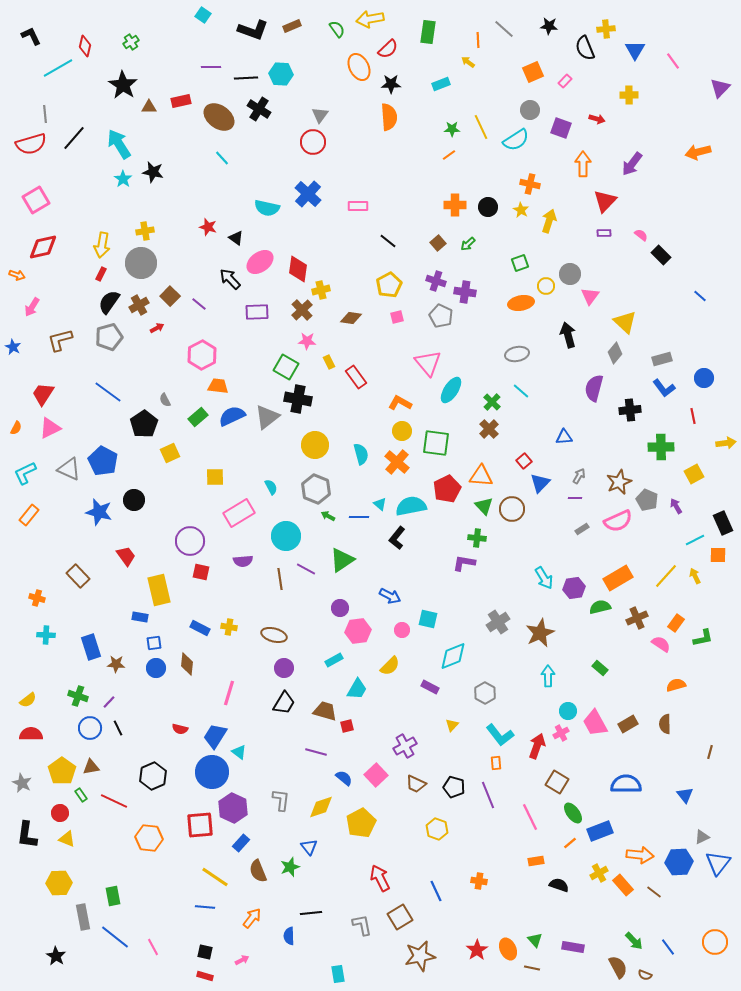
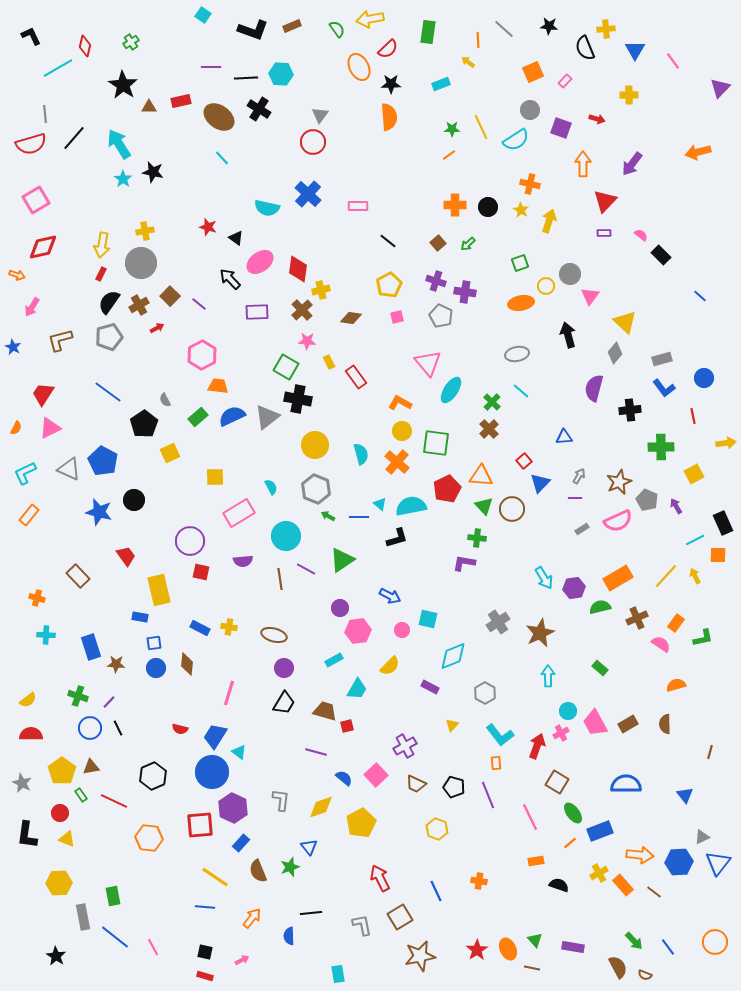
black L-shape at (397, 538): rotated 145 degrees counterclockwise
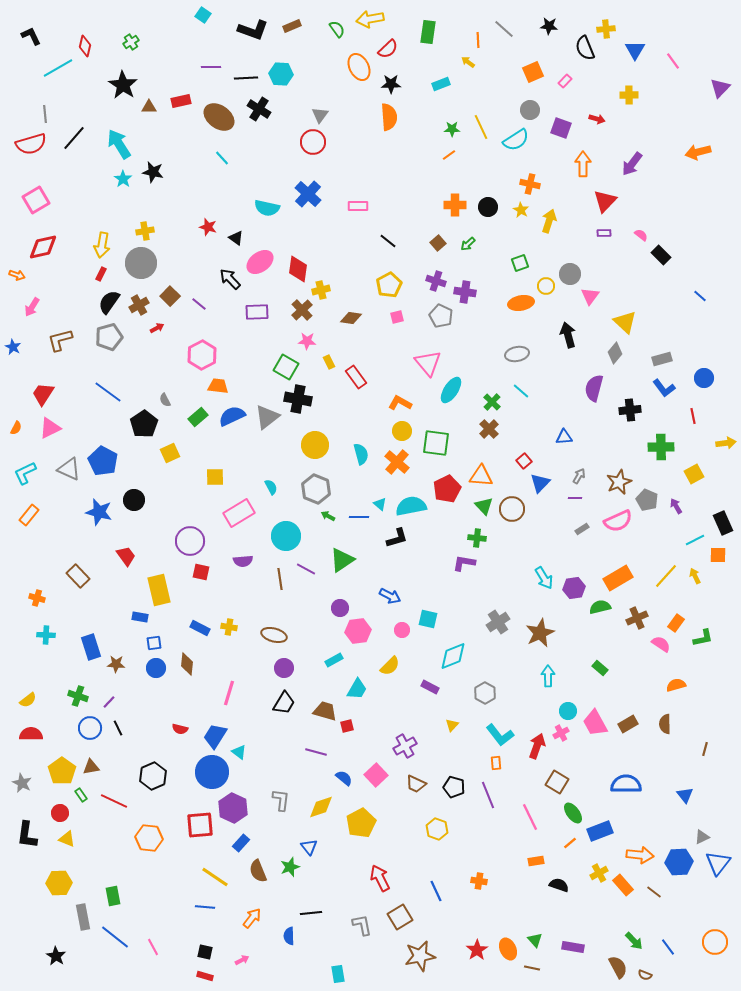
brown line at (710, 752): moved 5 px left, 3 px up
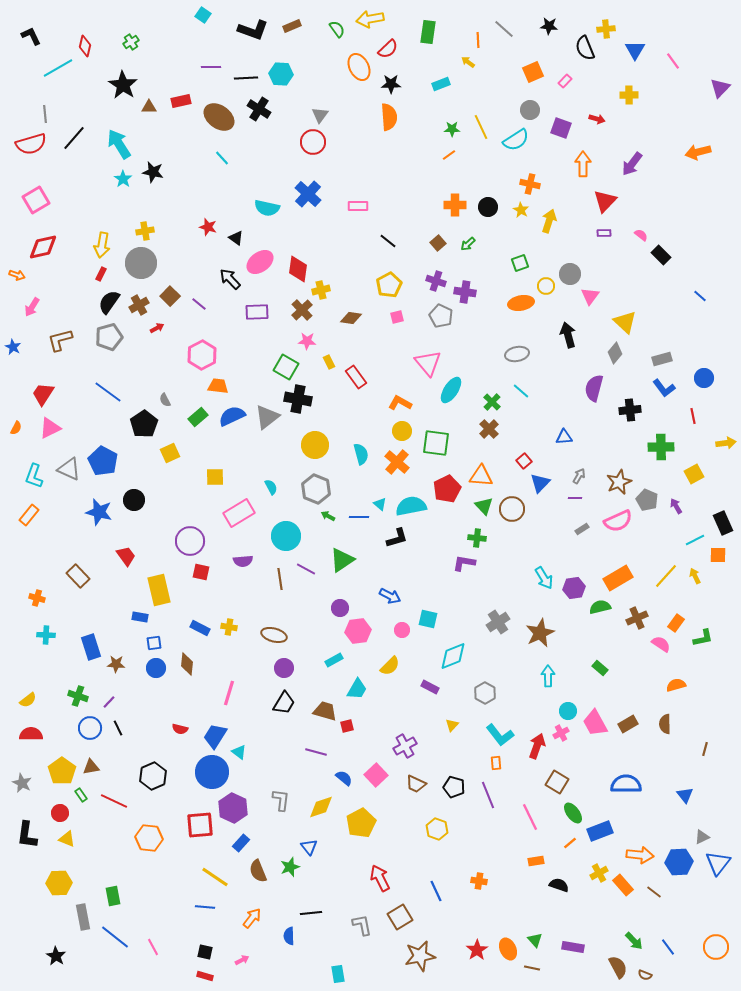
cyan L-shape at (25, 473): moved 9 px right, 3 px down; rotated 45 degrees counterclockwise
orange circle at (715, 942): moved 1 px right, 5 px down
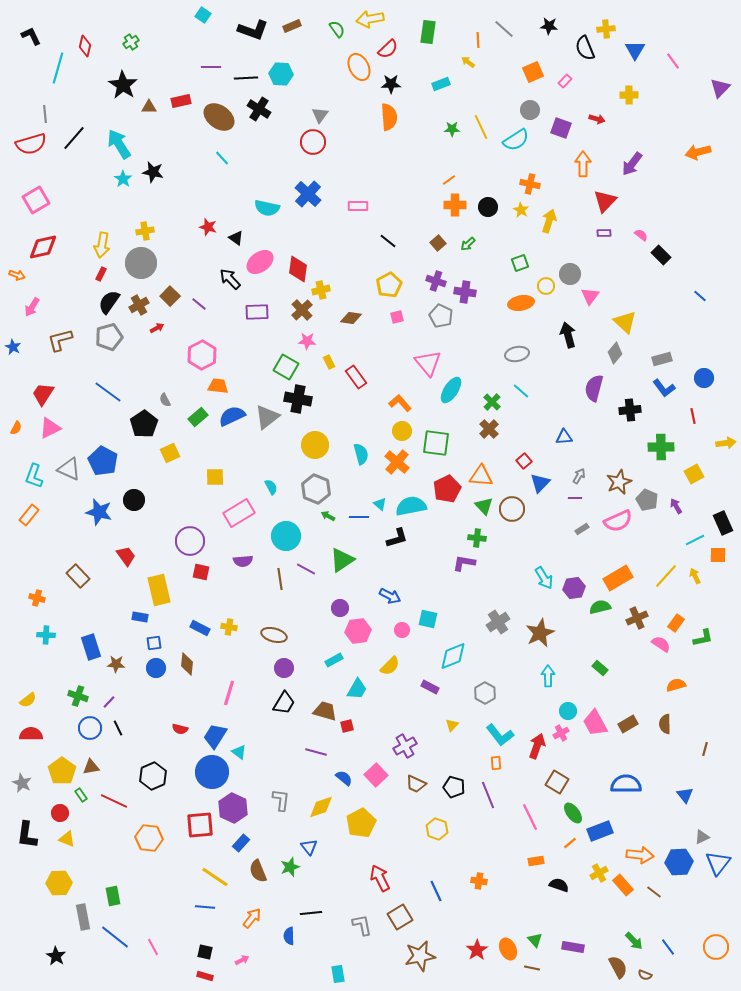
cyan line at (58, 68): rotated 44 degrees counterclockwise
orange line at (449, 155): moved 25 px down
orange L-shape at (400, 403): rotated 20 degrees clockwise
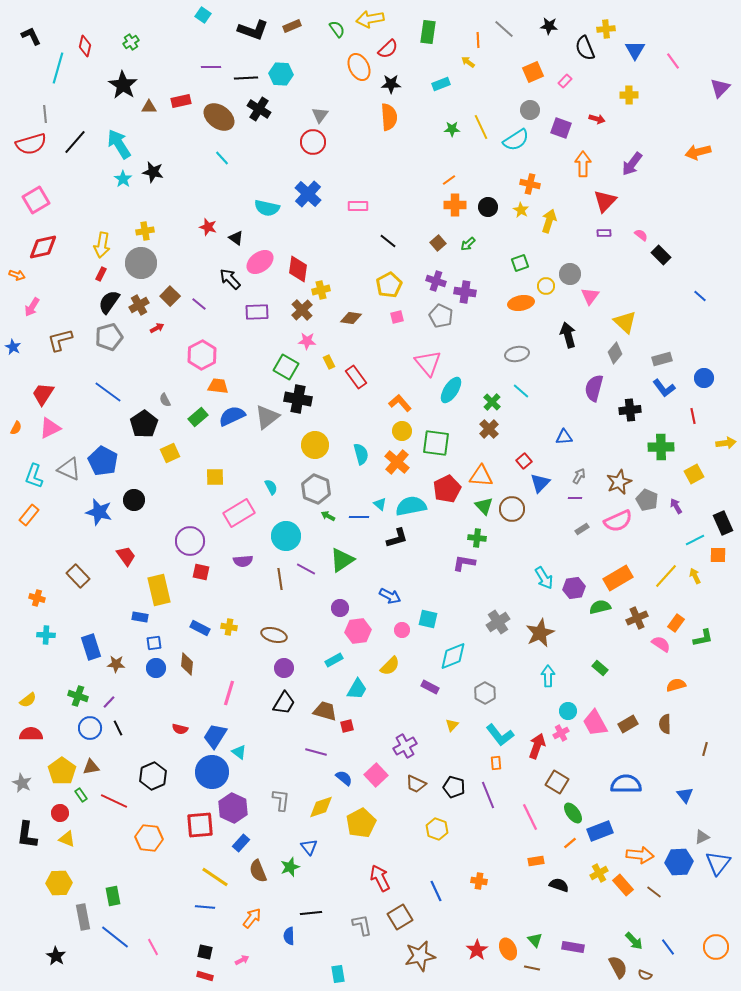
black line at (74, 138): moved 1 px right, 4 px down
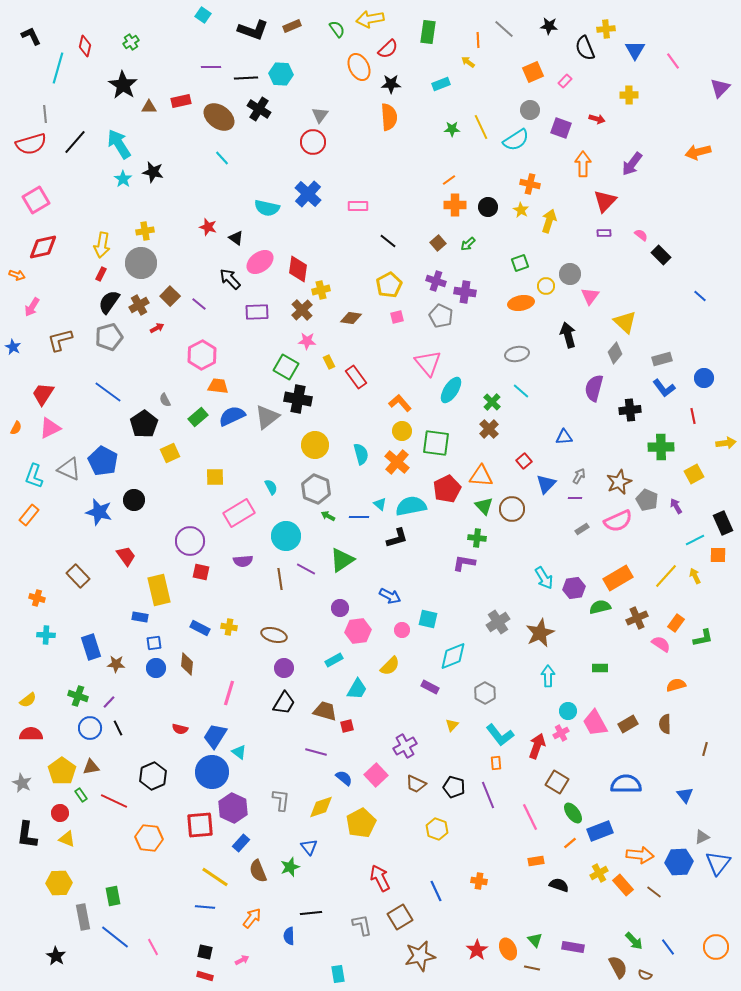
blue triangle at (540, 483): moved 6 px right, 1 px down
green rectangle at (600, 668): rotated 42 degrees counterclockwise
